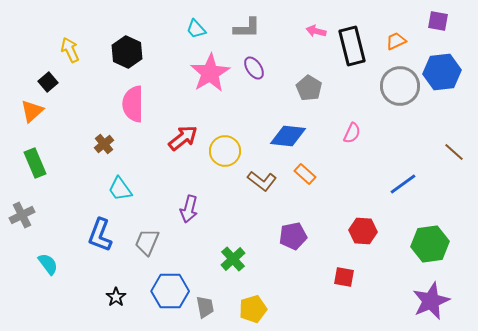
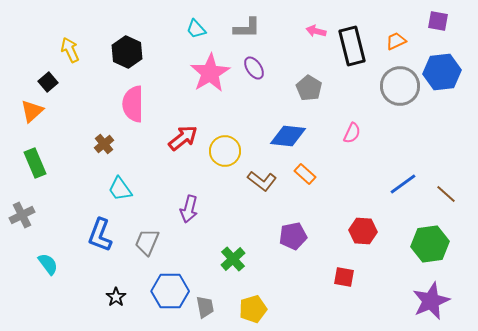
brown line at (454, 152): moved 8 px left, 42 px down
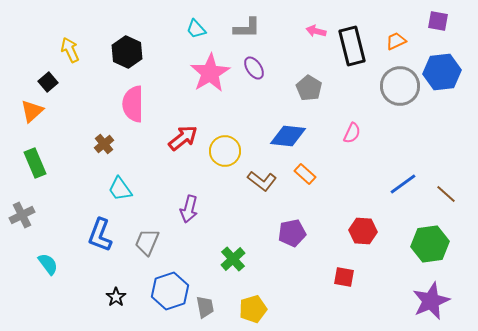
purple pentagon at (293, 236): moved 1 px left, 3 px up
blue hexagon at (170, 291): rotated 18 degrees counterclockwise
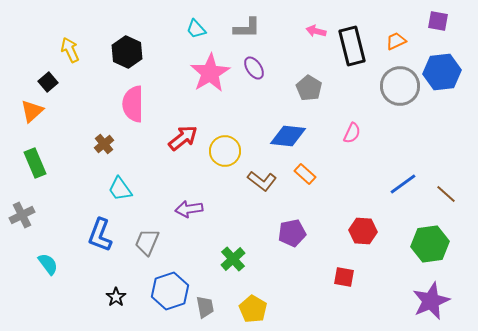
purple arrow at (189, 209): rotated 68 degrees clockwise
yellow pentagon at (253, 309): rotated 24 degrees counterclockwise
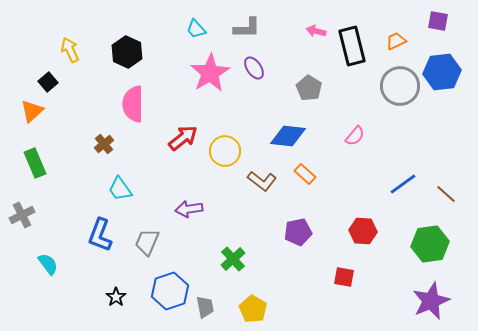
pink semicircle at (352, 133): moved 3 px right, 3 px down; rotated 15 degrees clockwise
purple pentagon at (292, 233): moved 6 px right, 1 px up
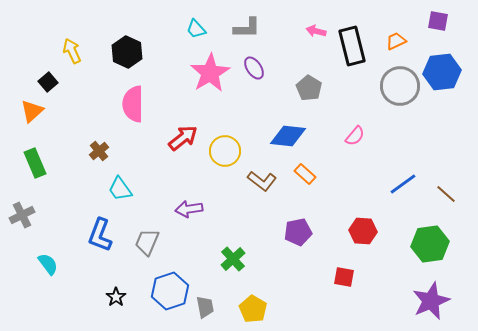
yellow arrow at (70, 50): moved 2 px right, 1 px down
brown cross at (104, 144): moved 5 px left, 7 px down
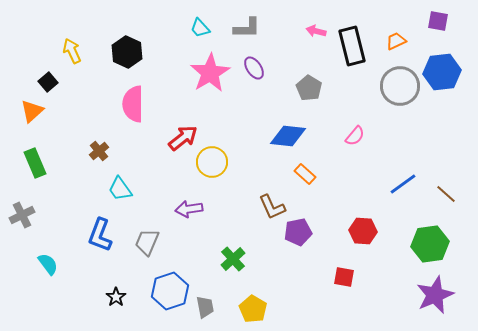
cyan trapezoid at (196, 29): moved 4 px right, 1 px up
yellow circle at (225, 151): moved 13 px left, 11 px down
brown L-shape at (262, 181): moved 10 px right, 26 px down; rotated 28 degrees clockwise
purple star at (431, 301): moved 4 px right, 6 px up
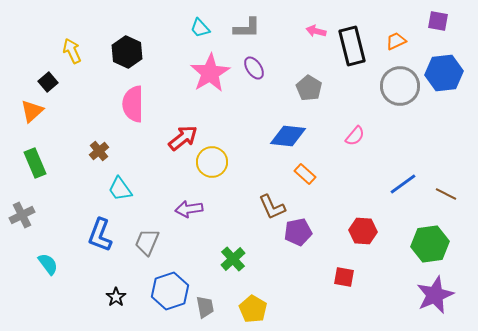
blue hexagon at (442, 72): moved 2 px right, 1 px down
brown line at (446, 194): rotated 15 degrees counterclockwise
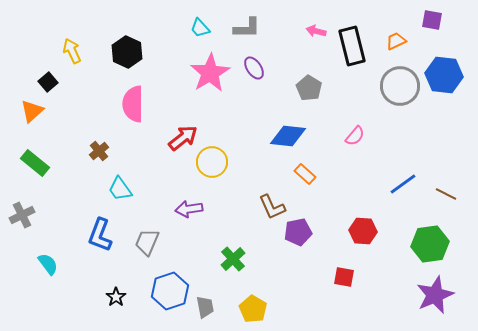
purple square at (438, 21): moved 6 px left, 1 px up
blue hexagon at (444, 73): moved 2 px down; rotated 12 degrees clockwise
green rectangle at (35, 163): rotated 28 degrees counterclockwise
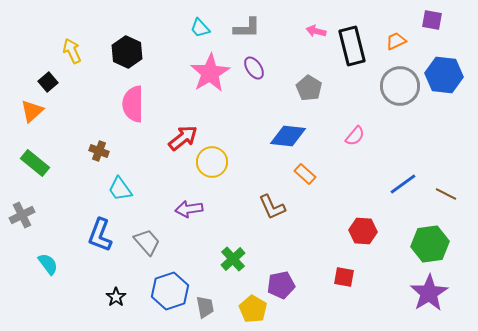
brown cross at (99, 151): rotated 30 degrees counterclockwise
purple pentagon at (298, 232): moved 17 px left, 53 px down
gray trapezoid at (147, 242): rotated 116 degrees clockwise
purple star at (435, 295): moved 6 px left, 2 px up; rotated 9 degrees counterclockwise
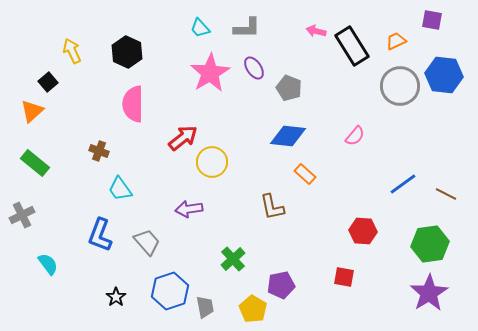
black rectangle at (352, 46): rotated 18 degrees counterclockwise
gray pentagon at (309, 88): moved 20 px left; rotated 10 degrees counterclockwise
brown L-shape at (272, 207): rotated 12 degrees clockwise
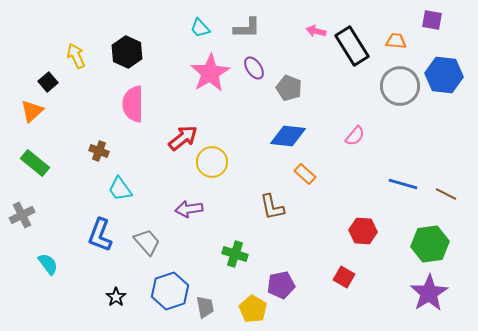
orange trapezoid at (396, 41): rotated 30 degrees clockwise
yellow arrow at (72, 51): moved 4 px right, 5 px down
blue line at (403, 184): rotated 52 degrees clockwise
green cross at (233, 259): moved 2 px right, 5 px up; rotated 30 degrees counterclockwise
red square at (344, 277): rotated 20 degrees clockwise
